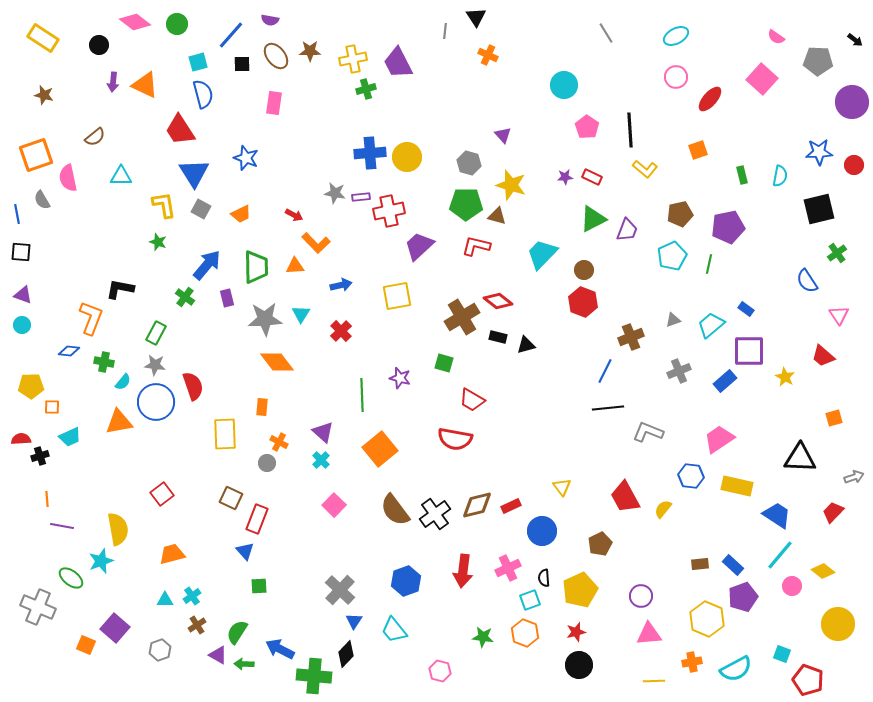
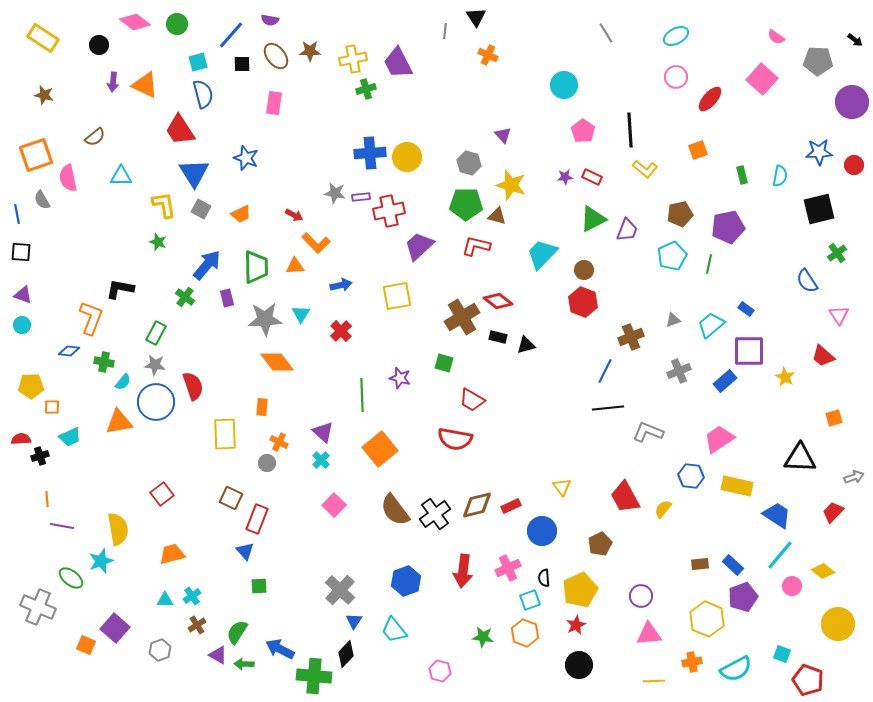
pink pentagon at (587, 127): moved 4 px left, 4 px down
red star at (576, 632): moved 7 px up; rotated 12 degrees counterclockwise
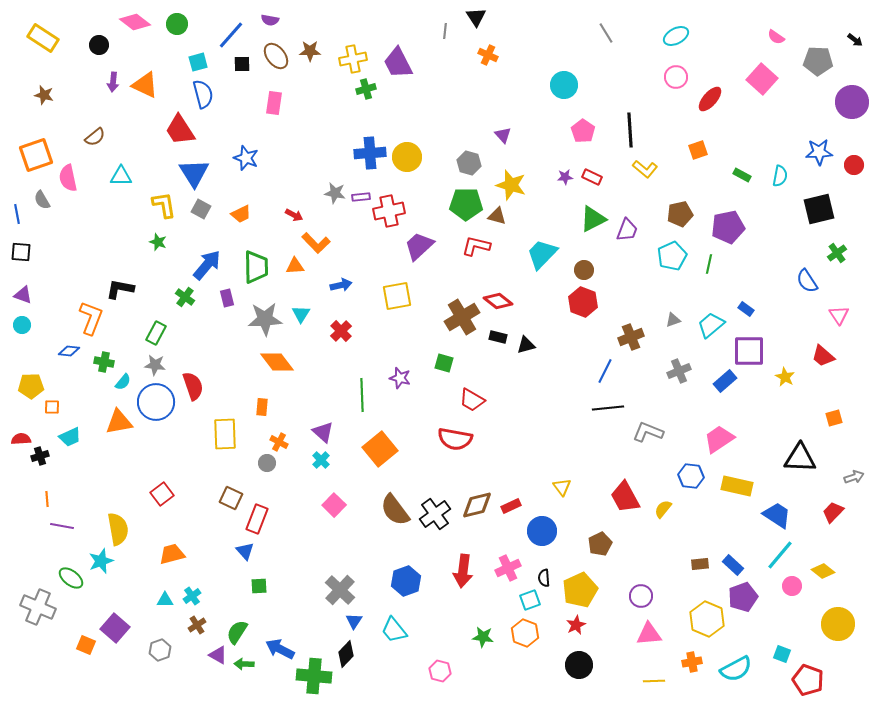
green rectangle at (742, 175): rotated 48 degrees counterclockwise
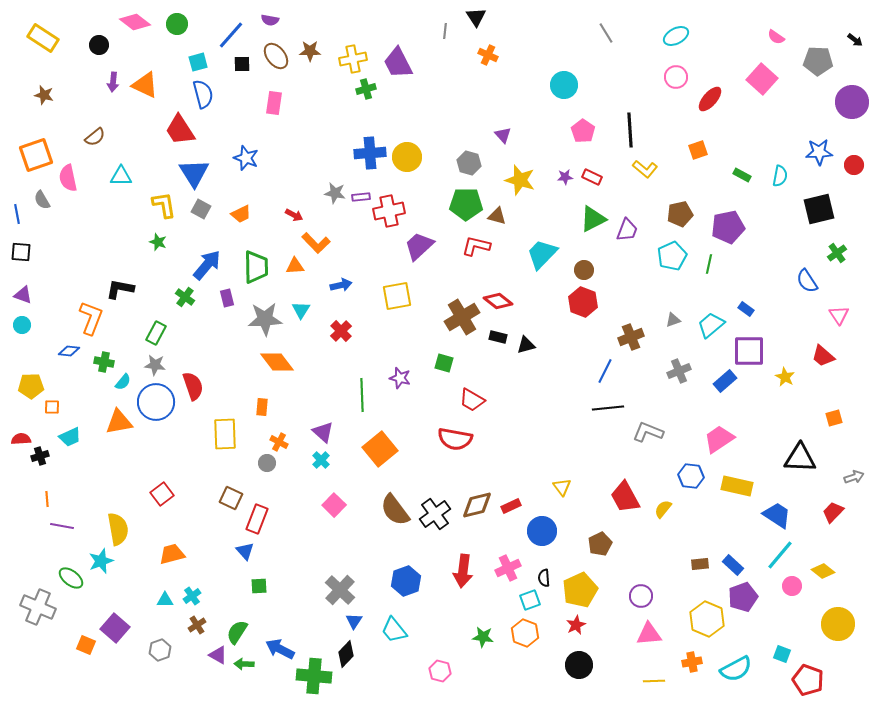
yellow star at (511, 185): moved 9 px right, 5 px up
cyan triangle at (301, 314): moved 4 px up
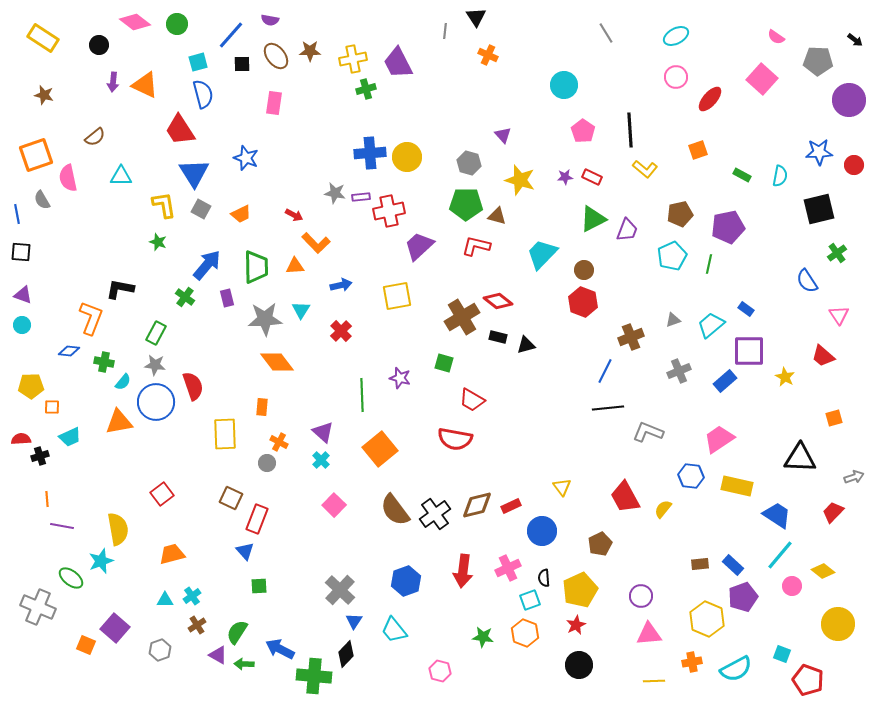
purple circle at (852, 102): moved 3 px left, 2 px up
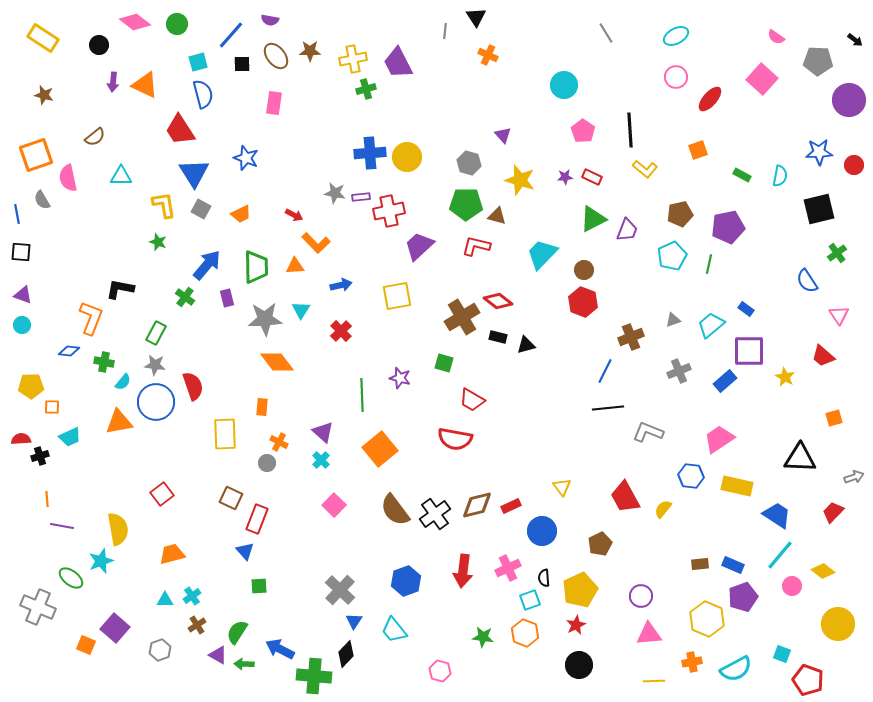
blue rectangle at (733, 565): rotated 20 degrees counterclockwise
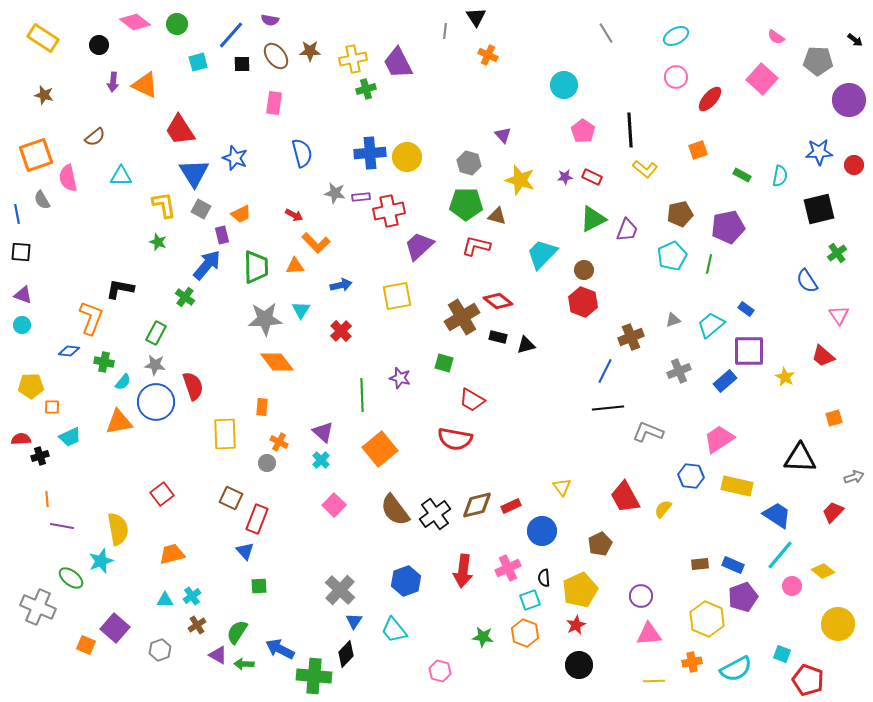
blue semicircle at (203, 94): moved 99 px right, 59 px down
blue star at (246, 158): moved 11 px left
purple rectangle at (227, 298): moved 5 px left, 63 px up
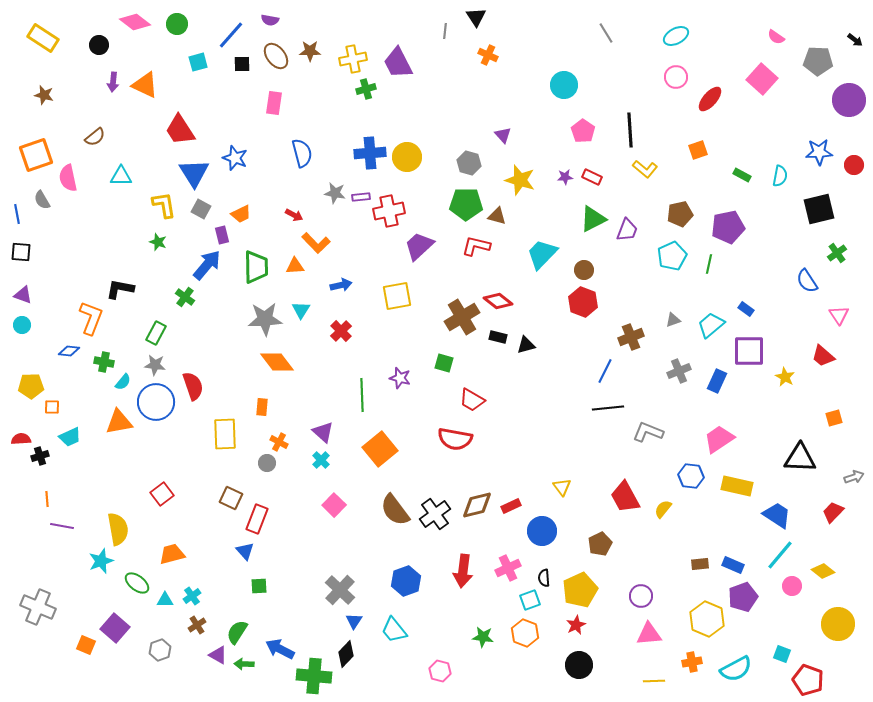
blue rectangle at (725, 381): moved 8 px left; rotated 25 degrees counterclockwise
green ellipse at (71, 578): moved 66 px right, 5 px down
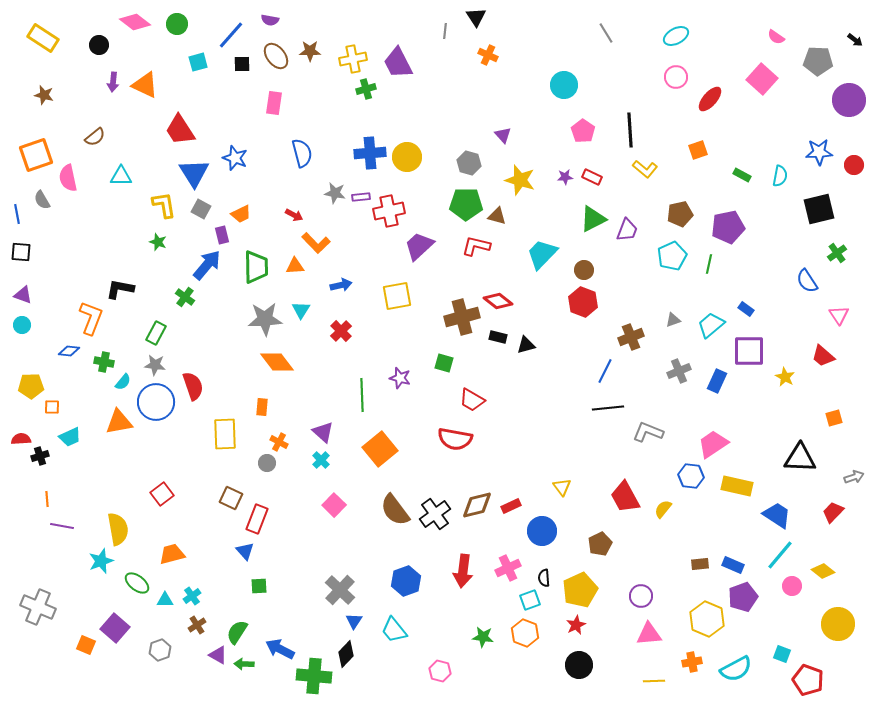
brown cross at (462, 317): rotated 16 degrees clockwise
pink trapezoid at (719, 439): moved 6 px left, 5 px down
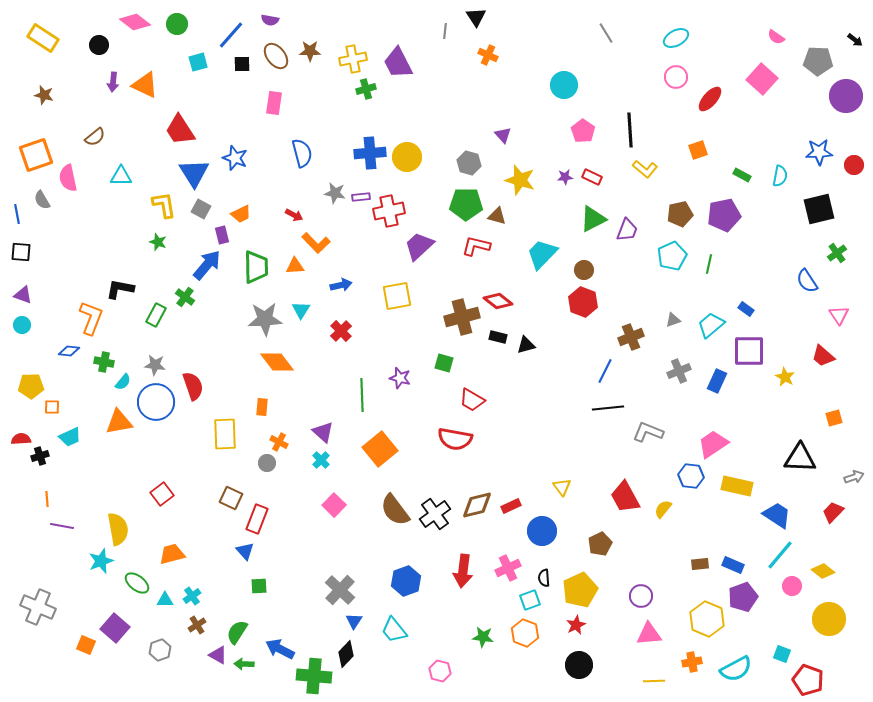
cyan ellipse at (676, 36): moved 2 px down
purple circle at (849, 100): moved 3 px left, 4 px up
purple pentagon at (728, 227): moved 4 px left, 12 px up
green rectangle at (156, 333): moved 18 px up
yellow circle at (838, 624): moved 9 px left, 5 px up
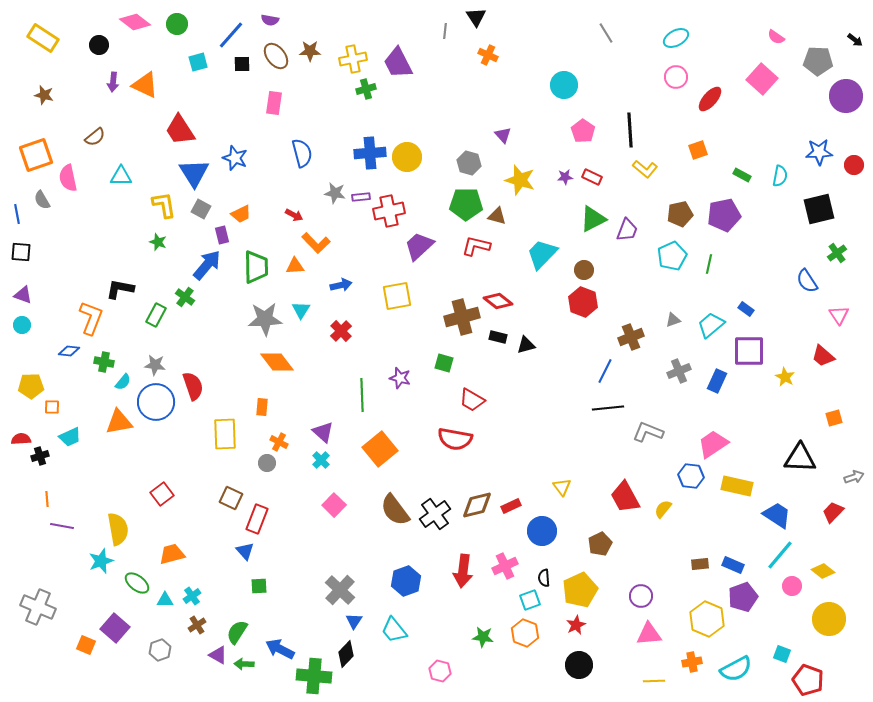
pink cross at (508, 568): moved 3 px left, 2 px up
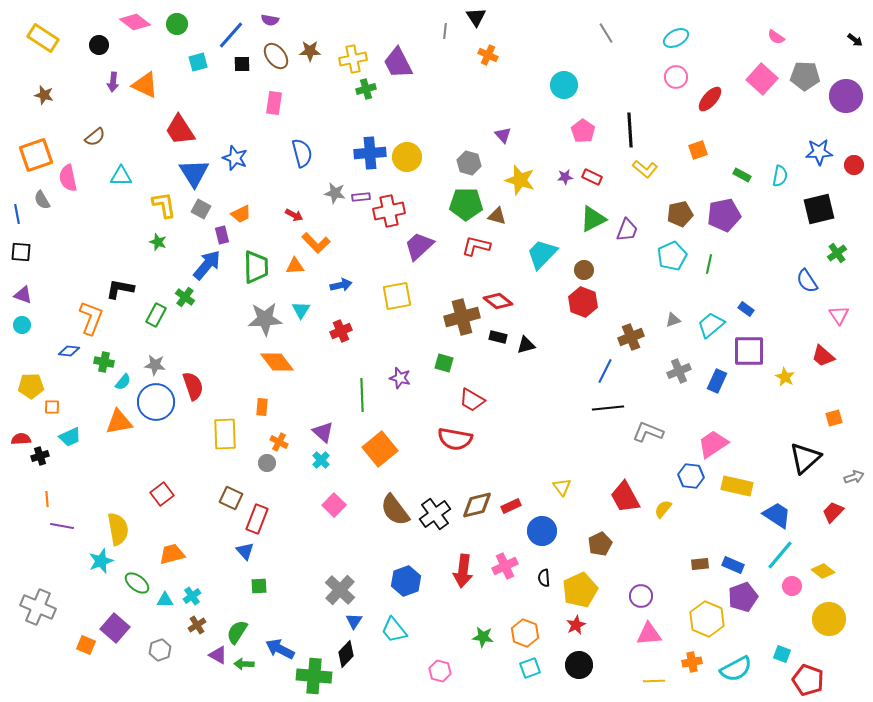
gray pentagon at (818, 61): moved 13 px left, 15 px down
red cross at (341, 331): rotated 20 degrees clockwise
black triangle at (800, 458): moved 5 px right; rotated 44 degrees counterclockwise
cyan square at (530, 600): moved 68 px down
